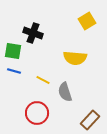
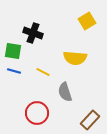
yellow line: moved 8 px up
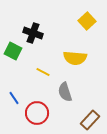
yellow square: rotated 12 degrees counterclockwise
green square: rotated 18 degrees clockwise
blue line: moved 27 px down; rotated 40 degrees clockwise
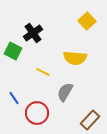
black cross: rotated 36 degrees clockwise
gray semicircle: rotated 48 degrees clockwise
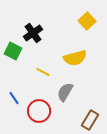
yellow semicircle: rotated 20 degrees counterclockwise
red circle: moved 2 px right, 2 px up
brown rectangle: rotated 12 degrees counterclockwise
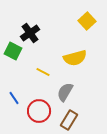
black cross: moved 3 px left
brown rectangle: moved 21 px left
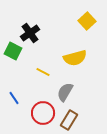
red circle: moved 4 px right, 2 px down
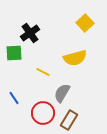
yellow square: moved 2 px left, 2 px down
green square: moved 1 px right, 2 px down; rotated 30 degrees counterclockwise
gray semicircle: moved 3 px left, 1 px down
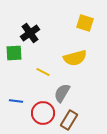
yellow square: rotated 30 degrees counterclockwise
blue line: moved 2 px right, 3 px down; rotated 48 degrees counterclockwise
